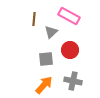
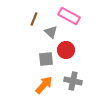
brown line: rotated 16 degrees clockwise
gray triangle: rotated 32 degrees counterclockwise
red circle: moved 4 px left
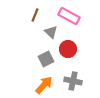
brown line: moved 1 px right, 4 px up
red circle: moved 2 px right, 1 px up
gray square: rotated 21 degrees counterclockwise
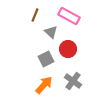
gray cross: rotated 24 degrees clockwise
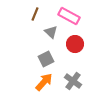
brown line: moved 1 px up
red circle: moved 7 px right, 5 px up
orange arrow: moved 3 px up
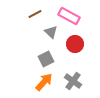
brown line: rotated 40 degrees clockwise
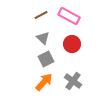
brown line: moved 6 px right, 1 px down
gray triangle: moved 8 px left, 6 px down
red circle: moved 3 px left
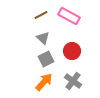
red circle: moved 7 px down
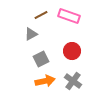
pink rectangle: rotated 10 degrees counterclockwise
gray triangle: moved 12 px left, 4 px up; rotated 48 degrees clockwise
gray square: moved 5 px left
orange arrow: moved 1 px right, 1 px up; rotated 36 degrees clockwise
